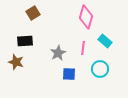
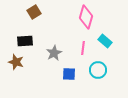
brown square: moved 1 px right, 1 px up
gray star: moved 4 px left
cyan circle: moved 2 px left, 1 px down
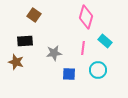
brown square: moved 3 px down; rotated 24 degrees counterclockwise
gray star: rotated 21 degrees clockwise
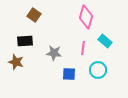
gray star: rotated 14 degrees clockwise
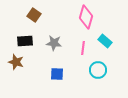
gray star: moved 10 px up
blue square: moved 12 px left
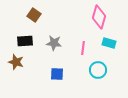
pink diamond: moved 13 px right
cyan rectangle: moved 4 px right, 2 px down; rotated 24 degrees counterclockwise
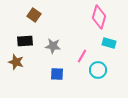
gray star: moved 1 px left, 3 px down
pink line: moved 1 px left, 8 px down; rotated 24 degrees clockwise
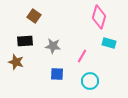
brown square: moved 1 px down
cyan circle: moved 8 px left, 11 px down
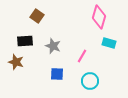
brown square: moved 3 px right
gray star: rotated 14 degrees clockwise
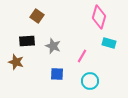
black rectangle: moved 2 px right
